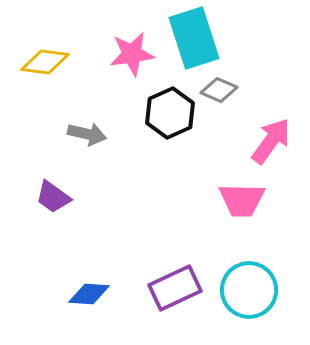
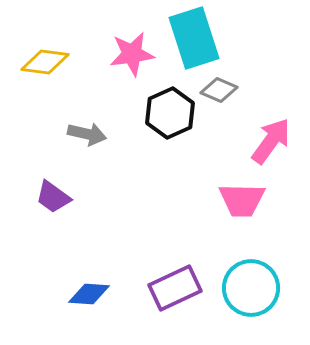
cyan circle: moved 2 px right, 2 px up
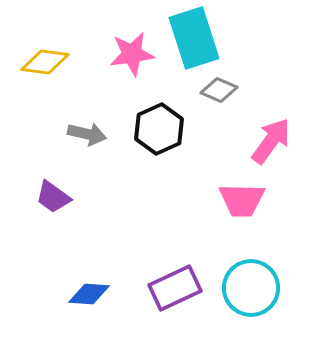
black hexagon: moved 11 px left, 16 px down
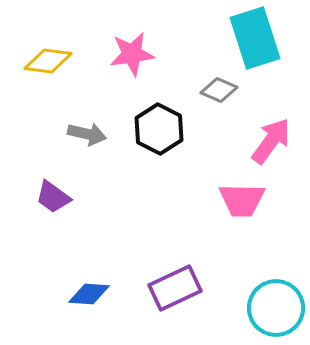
cyan rectangle: moved 61 px right
yellow diamond: moved 3 px right, 1 px up
black hexagon: rotated 9 degrees counterclockwise
cyan circle: moved 25 px right, 20 px down
